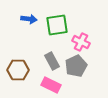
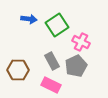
green square: rotated 25 degrees counterclockwise
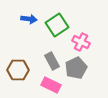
gray pentagon: moved 2 px down
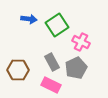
gray rectangle: moved 1 px down
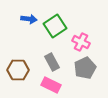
green square: moved 2 px left, 1 px down
gray pentagon: moved 9 px right
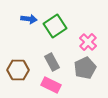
pink cross: moved 7 px right; rotated 18 degrees clockwise
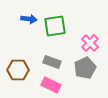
green square: rotated 25 degrees clockwise
pink cross: moved 2 px right, 1 px down
gray rectangle: rotated 42 degrees counterclockwise
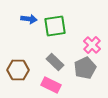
pink cross: moved 2 px right, 2 px down
gray rectangle: moved 3 px right; rotated 24 degrees clockwise
